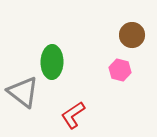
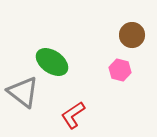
green ellipse: rotated 56 degrees counterclockwise
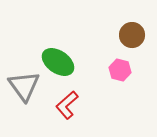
green ellipse: moved 6 px right
gray triangle: moved 1 px right, 6 px up; rotated 16 degrees clockwise
red L-shape: moved 6 px left, 10 px up; rotated 8 degrees counterclockwise
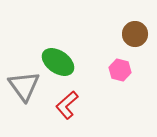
brown circle: moved 3 px right, 1 px up
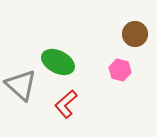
green ellipse: rotated 8 degrees counterclockwise
gray triangle: moved 3 px left, 1 px up; rotated 12 degrees counterclockwise
red L-shape: moved 1 px left, 1 px up
